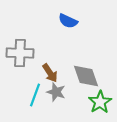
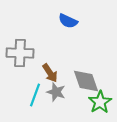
gray diamond: moved 5 px down
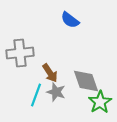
blue semicircle: moved 2 px right, 1 px up; rotated 12 degrees clockwise
gray cross: rotated 8 degrees counterclockwise
cyan line: moved 1 px right
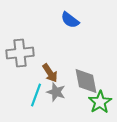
gray diamond: rotated 8 degrees clockwise
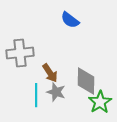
gray diamond: rotated 12 degrees clockwise
cyan line: rotated 20 degrees counterclockwise
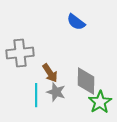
blue semicircle: moved 6 px right, 2 px down
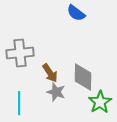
blue semicircle: moved 9 px up
gray diamond: moved 3 px left, 4 px up
cyan line: moved 17 px left, 8 px down
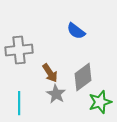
blue semicircle: moved 18 px down
gray cross: moved 1 px left, 3 px up
gray diamond: rotated 52 degrees clockwise
gray star: moved 2 px down; rotated 12 degrees clockwise
green star: rotated 15 degrees clockwise
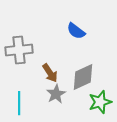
gray diamond: rotated 12 degrees clockwise
gray star: rotated 12 degrees clockwise
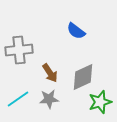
gray star: moved 7 px left, 5 px down; rotated 24 degrees clockwise
cyan line: moved 1 px left, 4 px up; rotated 55 degrees clockwise
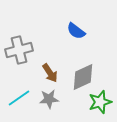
gray cross: rotated 8 degrees counterclockwise
cyan line: moved 1 px right, 1 px up
